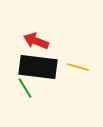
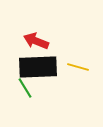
black rectangle: rotated 9 degrees counterclockwise
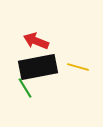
black rectangle: rotated 9 degrees counterclockwise
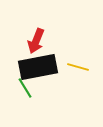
red arrow: rotated 90 degrees counterclockwise
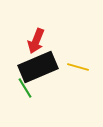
black rectangle: rotated 12 degrees counterclockwise
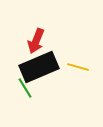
black rectangle: moved 1 px right
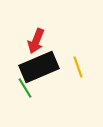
yellow line: rotated 55 degrees clockwise
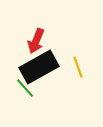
black rectangle: rotated 6 degrees counterclockwise
green line: rotated 10 degrees counterclockwise
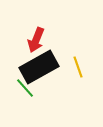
red arrow: moved 1 px up
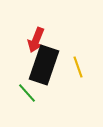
black rectangle: moved 5 px right, 2 px up; rotated 42 degrees counterclockwise
green line: moved 2 px right, 5 px down
